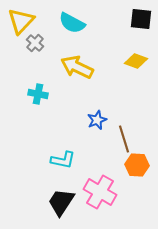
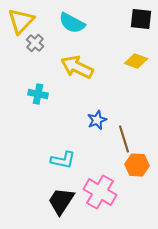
black trapezoid: moved 1 px up
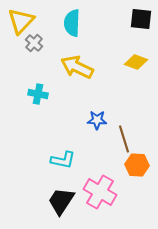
cyan semicircle: rotated 64 degrees clockwise
gray cross: moved 1 px left
yellow diamond: moved 1 px down
blue star: rotated 24 degrees clockwise
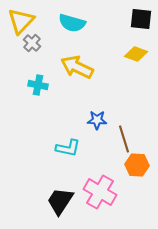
cyan semicircle: rotated 76 degrees counterclockwise
gray cross: moved 2 px left
yellow diamond: moved 8 px up
cyan cross: moved 9 px up
cyan L-shape: moved 5 px right, 12 px up
black trapezoid: moved 1 px left
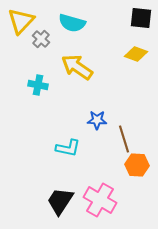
black square: moved 1 px up
gray cross: moved 9 px right, 4 px up
yellow arrow: rotated 8 degrees clockwise
pink cross: moved 8 px down
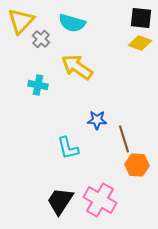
yellow diamond: moved 4 px right, 11 px up
cyan L-shape: rotated 65 degrees clockwise
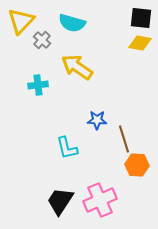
gray cross: moved 1 px right, 1 px down
yellow diamond: rotated 10 degrees counterclockwise
cyan cross: rotated 18 degrees counterclockwise
cyan L-shape: moved 1 px left
pink cross: rotated 36 degrees clockwise
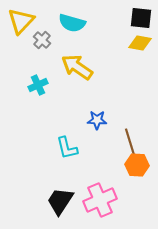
cyan cross: rotated 18 degrees counterclockwise
brown line: moved 6 px right, 3 px down
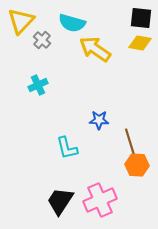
yellow arrow: moved 18 px right, 18 px up
blue star: moved 2 px right
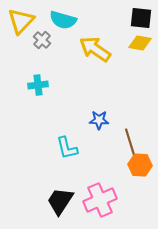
cyan semicircle: moved 9 px left, 3 px up
cyan cross: rotated 18 degrees clockwise
orange hexagon: moved 3 px right
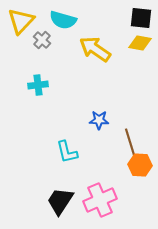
cyan L-shape: moved 4 px down
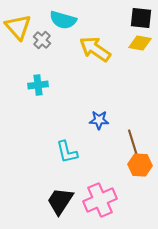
yellow triangle: moved 3 px left, 6 px down; rotated 24 degrees counterclockwise
brown line: moved 3 px right, 1 px down
